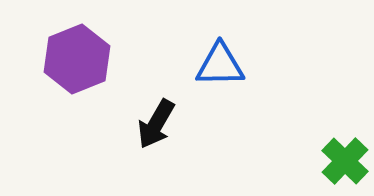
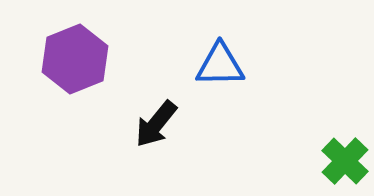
purple hexagon: moved 2 px left
black arrow: rotated 9 degrees clockwise
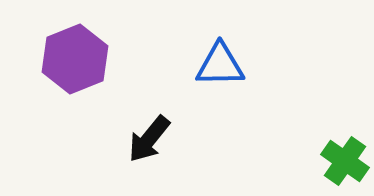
black arrow: moved 7 px left, 15 px down
green cross: rotated 9 degrees counterclockwise
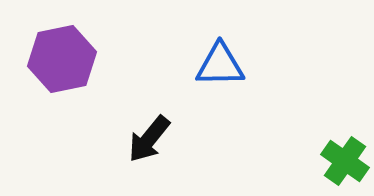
purple hexagon: moved 13 px left; rotated 10 degrees clockwise
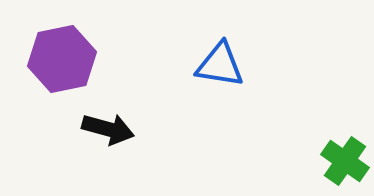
blue triangle: rotated 10 degrees clockwise
black arrow: moved 41 px left, 10 px up; rotated 114 degrees counterclockwise
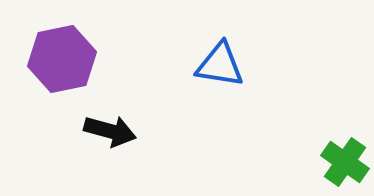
black arrow: moved 2 px right, 2 px down
green cross: moved 1 px down
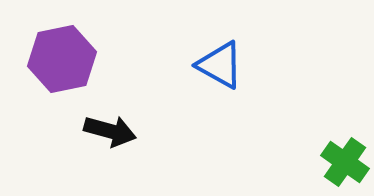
blue triangle: rotated 20 degrees clockwise
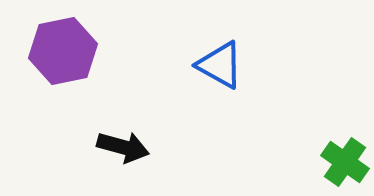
purple hexagon: moved 1 px right, 8 px up
black arrow: moved 13 px right, 16 px down
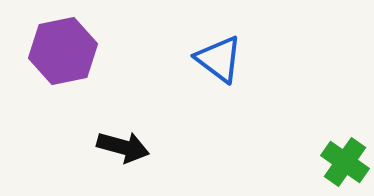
blue triangle: moved 1 px left, 6 px up; rotated 8 degrees clockwise
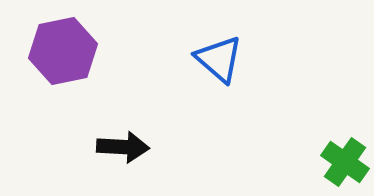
blue triangle: rotated 4 degrees clockwise
black arrow: rotated 12 degrees counterclockwise
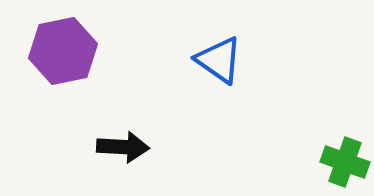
blue triangle: moved 1 px down; rotated 6 degrees counterclockwise
green cross: rotated 15 degrees counterclockwise
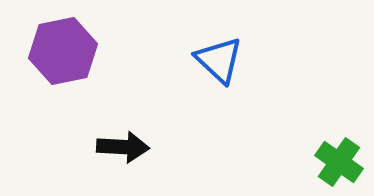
blue triangle: rotated 8 degrees clockwise
green cross: moved 6 px left; rotated 15 degrees clockwise
